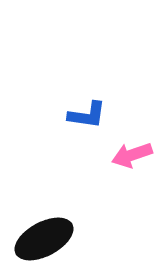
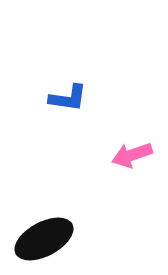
blue L-shape: moved 19 px left, 17 px up
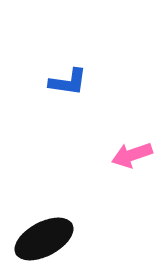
blue L-shape: moved 16 px up
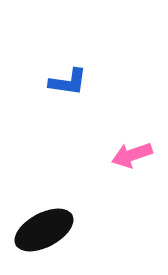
black ellipse: moved 9 px up
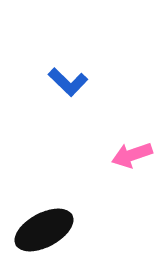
blue L-shape: rotated 36 degrees clockwise
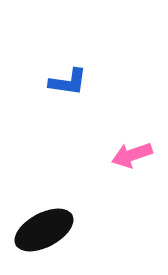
blue L-shape: rotated 36 degrees counterclockwise
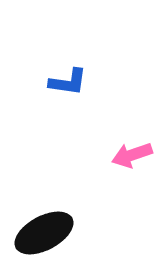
black ellipse: moved 3 px down
